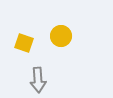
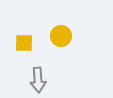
yellow square: rotated 18 degrees counterclockwise
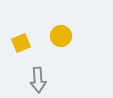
yellow square: moved 3 px left; rotated 24 degrees counterclockwise
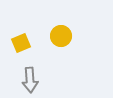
gray arrow: moved 8 px left
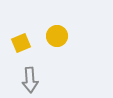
yellow circle: moved 4 px left
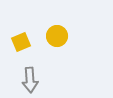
yellow square: moved 1 px up
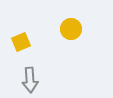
yellow circle: moved 14 px right, 7 px up
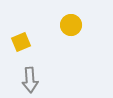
yellow circle: moved 4 px up
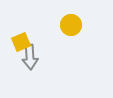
gray arrow: moved 23 px up
